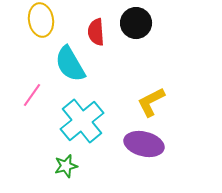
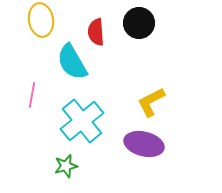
black circle: moved 3 px right
cyan semicircle: moved 2 px right, 2 px up
pink line: rotated 25 degrees counterclockwise
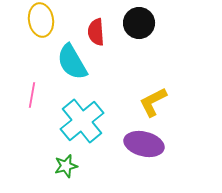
yellow L-shape: moved 2 px right
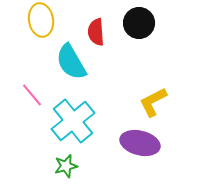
cyan semicircle: moved 1 px left
pink line: rotated 50 degrees counterclockwise
cyan cross: moved 9 px left
purple ellipse: moved 4 px left, 1 px up
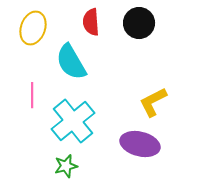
yellow ellipse: moved 8 px left, 8 px down; rotated 28 degrees clockwise
red semicircle: moved 5 px left, 10 px up
pink line: rotated 40 degrees clockwise
purple ellipse: moved 1 px down
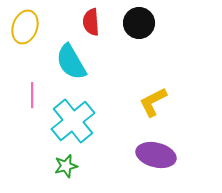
yellow ellipse: moved 8 px left, 1 px up
purple ellipse: moved 16 px right, 11 px down
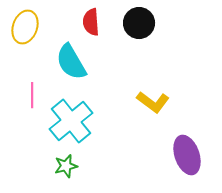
yellow L-shape: rotated 116 degrees counterclockwise
cyan cross: moved 2 px left
purple ellipse: moved 31 px right; rotated 57 degrees clockwise
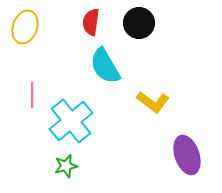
red semicircle: rotated 12 degrees clockwise
cyan semicircle: moved 34 px right, 4 px down
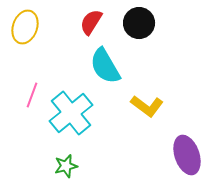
red semicircle: rotated 24 degrees clockwise
pink line: rotated 20 degrees clockwise
yellow L-shape: moved 6 px left, 4 px down
cyan cross: moved 8 px up
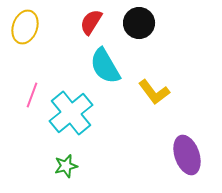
yellow L-shape: moved 7 px right, 14 px up; rotated 16 degrees clockwise
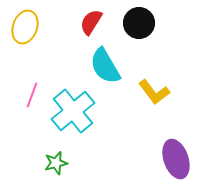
cyan cross: moved 2 px right, 2 px up
purple ellipse: moved 11 px left, 4 px down
green star: moved 10 px left, 3 px up
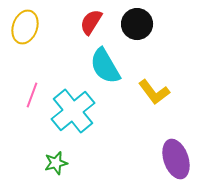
black circle: moved 2 px left, 1 px down
